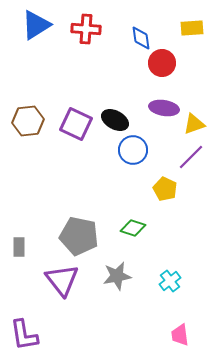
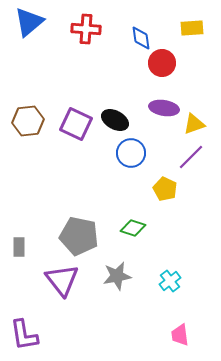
blue triangle: moved 7 px left, 3 px up; rotated 8 degrees counterclockwise
blue circle: moved 2 px left, 3 px down
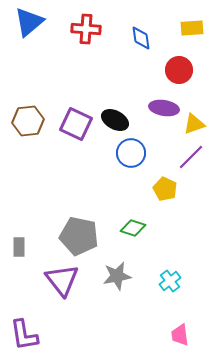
red circle: moved 17 px right, 7 px down
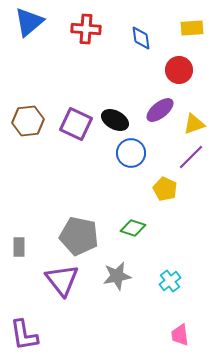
purple ellipse: moved 4 px left, 2 px down; rotated 48 degrees counterclockwise
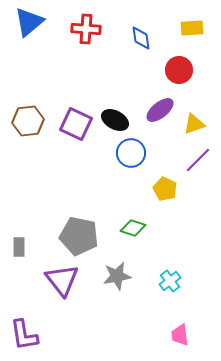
purple line: moved 7 px right, 3 px down
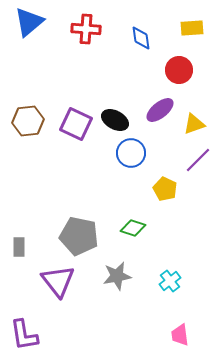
purple triangle: moved 4 px left, 1 px down
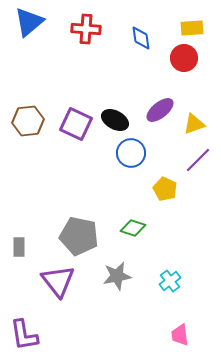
red circle: moved 5 px right, 12 px up
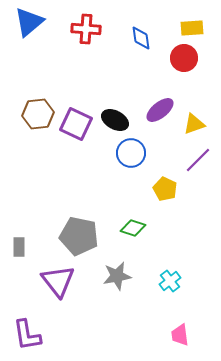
brown hexagon: moved 10 px right, 7 px up
purple L-shape: moved 3 px right
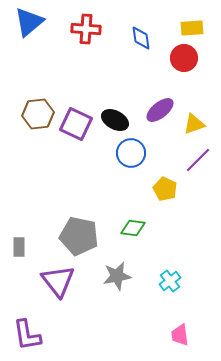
green diamond: rotated 10 degrees counterclockwise
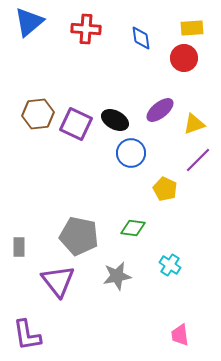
cyan cross: moved 16 px up; rotated 20 degrees counterclockwise
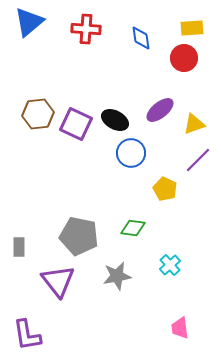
cyan cross: rotated 15 degrees clockwise
pink trapezoid: moved 7 px up
